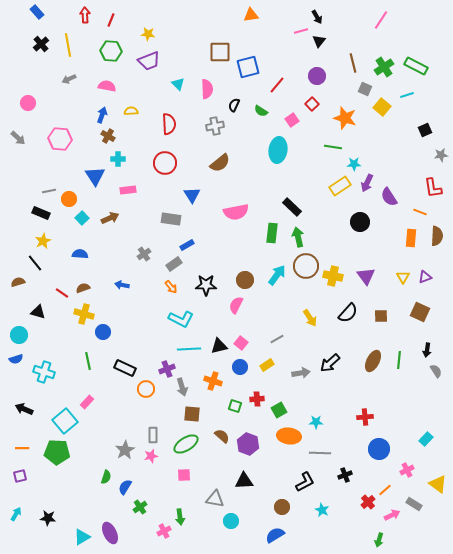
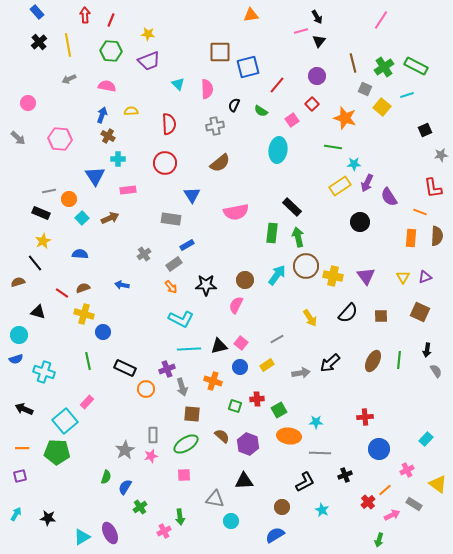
black cross at (41, 44): moved 2 px left, 2 px up
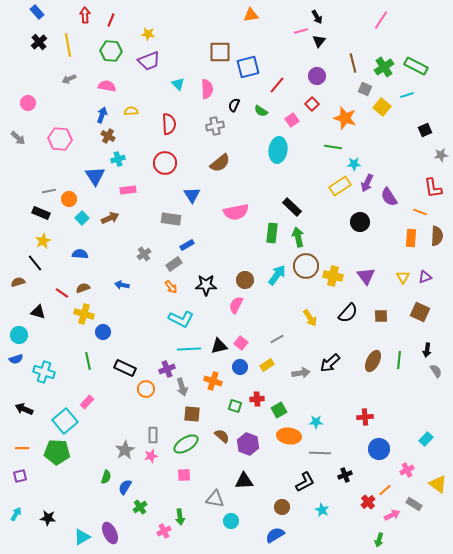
cyan cross at (118, 159): rotated 16 degrees counterclockwise
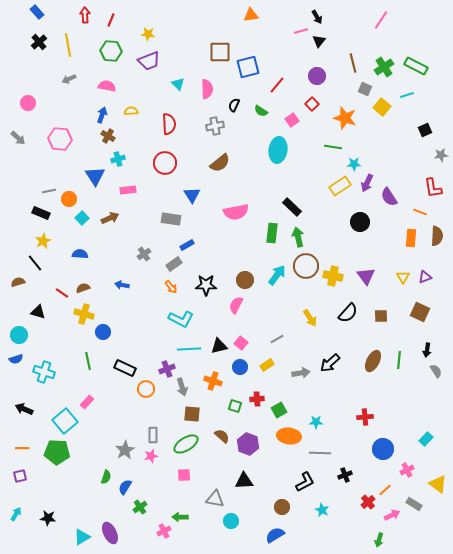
blue circle at (379, 449): moved 4 px right
green arrow at (180, 517): rotated 98 degrees clockwise
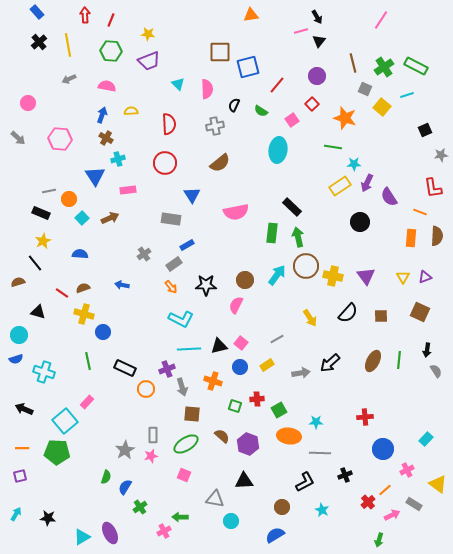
brown cross at (108, 136): moved 2 px left, 2 px down
pink square at (184, 475): rotated 24 degrees clockwise
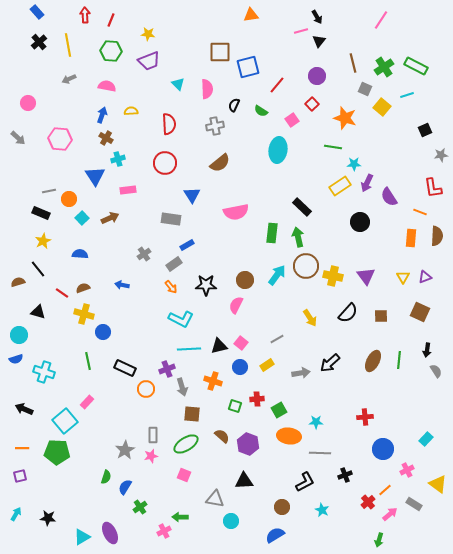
black rectangle at (292, 207): moved 10 px right
black line at (35, 263): moved 3 px right, 6 px down
pink arrow at (392, 515): moved 2 px left, 1 px up; rotated 14 degrees counterclockwise
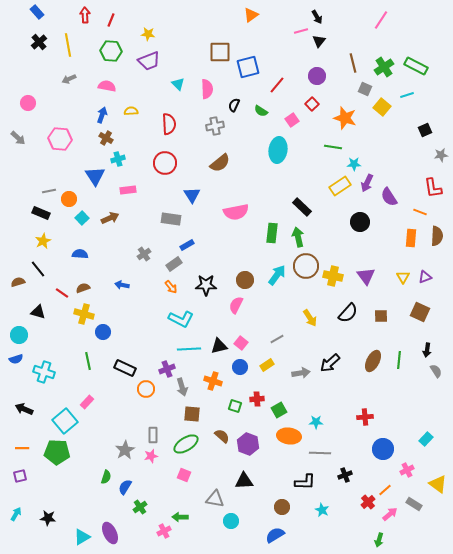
orange triangle at (251, 15): rotated 28 degrees counterclockwise
black L-shape at (305, 482): rotated 30 degrees clockwise
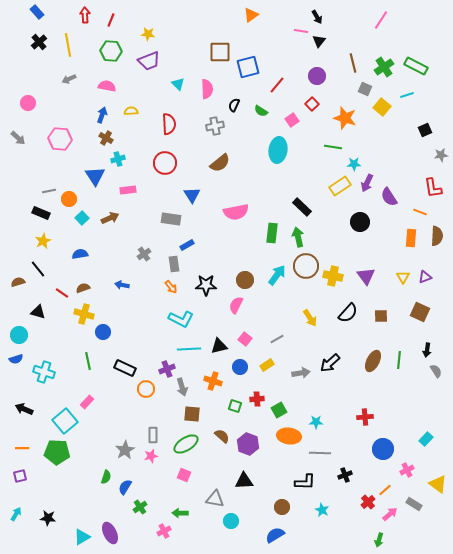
pink line at (301, 31): rotated 24 degrees clockwise
blue semicircle at (80, 254): rotated 14 degrees counterclockwise
gray rectangle at (174, 264): rotated 63 degrees counterclockwise
pink square at (241, 343): moved 4 px right, 4 px up
green arrow at (180, 517): moved 4 px up
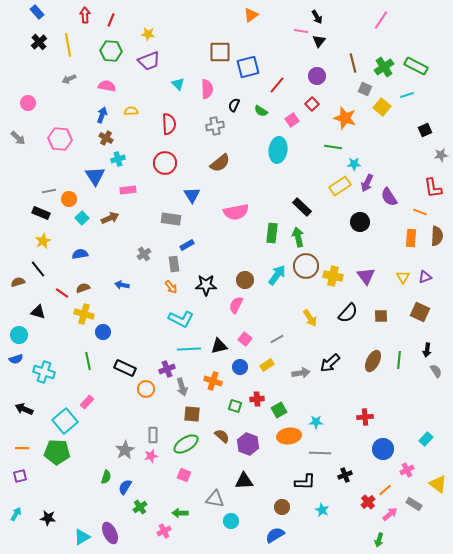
orange ellipse at (289, 436): rotated 15 degrees counterclockwise
